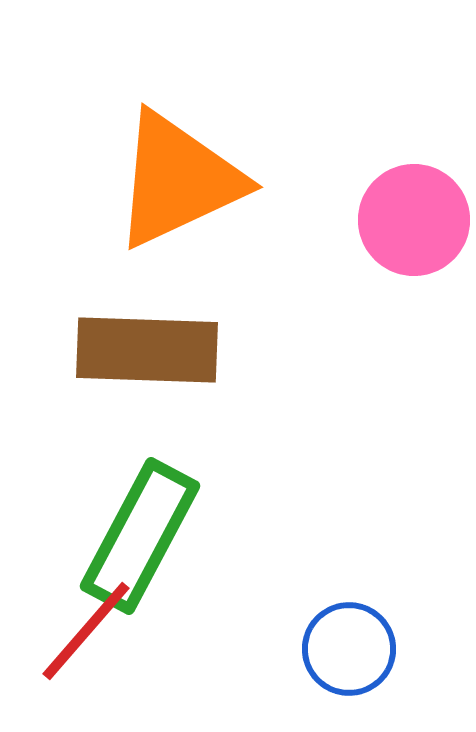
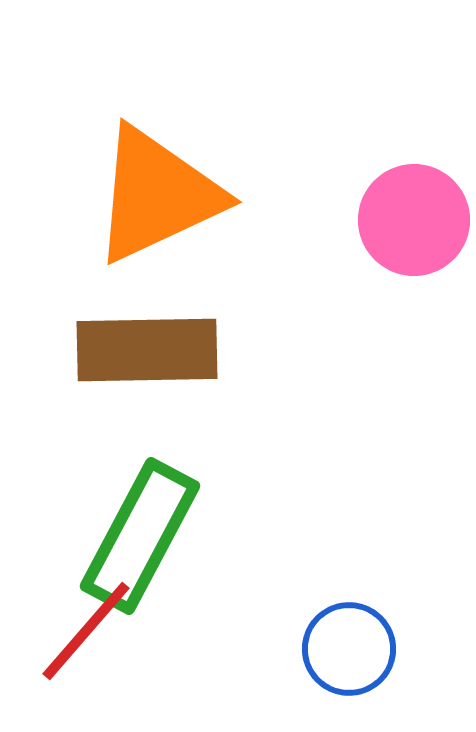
orange triangle: moved 21 px left, 15 px down
brown rectangle: rotated 3 degrees counterclockwise
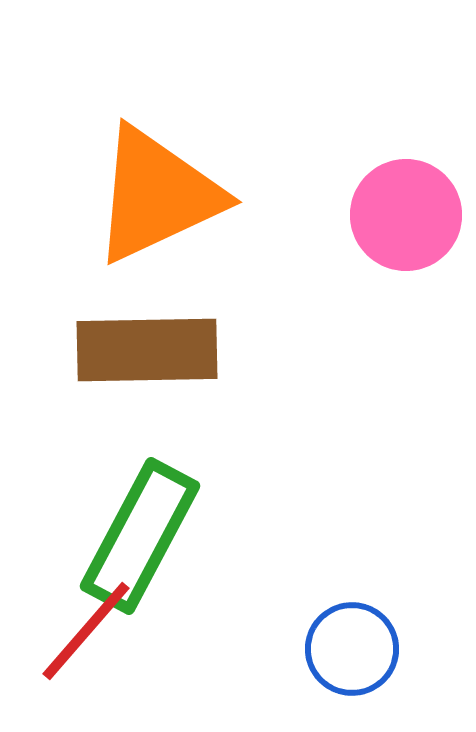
pink circle: moved 8 px left, 5 px up
blue circle: moved 3 px right
